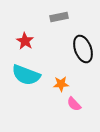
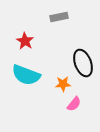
black ellipse: moved 14 px down
orange star: moved 2 px right
pink semicircle: rotated 98 degrees counterclockwise
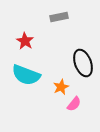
orange star: moved 2 px left, 3 px down; rotated 21 degrees counterclockwise
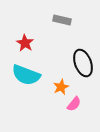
gray rectangle: moved 3 px right, 3 px down; rotated 24 degrees clockwise
red star: moved 2 px down
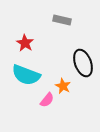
orange star: moved 2 px right, 1 px up; rotated 21 degrees counterclockwise
pink semicircle: moved 27 px left, 4 px up
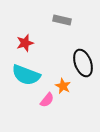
red star: rotated 24 degrees clockwise
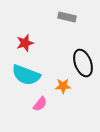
gray rectangle: moved 5 px right, 3 px up
orange star: rotated 28 degrees counterclockwise
pink semicircle: moved 7 px left, 4 px down
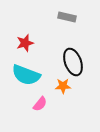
black ellipse: moved 10 px left, 1 px up
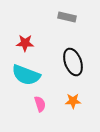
red star: rotated 18 degrees clockwise
orange star: moved 10 px right, 15 px down
pink semicircle: rotated 56 degrees counterclockwise
